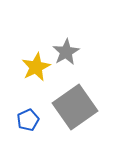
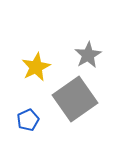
gray star: moved 22 px right, 3 px down
gray square: moved 8 px up
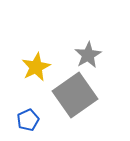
gray square: moved 4 px up
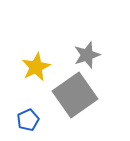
gray star: moved 1 px left; rotated 12 degrees clockwise
